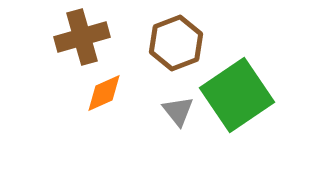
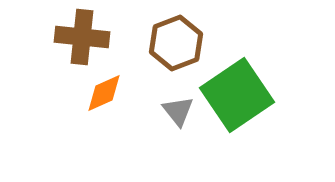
brown cross: rotated 22 degrees clockwise
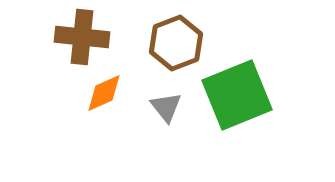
green square: rotated 12 degrees clockwise
gray triangle: moved 12 px left, 4 px up
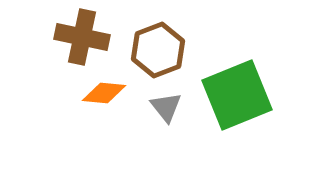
brown cross: rotated 6 degrees clockwise
brown hexagon: moved 18 px left, 7 px down
orange diamond: rotated 30 degrees clockwise
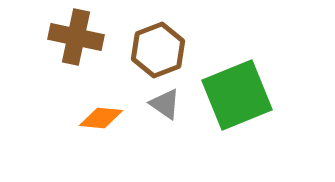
brown cross: moved 6 px left
orange diamond: moved 3 px left, 25 px down
gray triangle: moved 1 px left, 3 px up; rotated 16 degrees counterclockwise
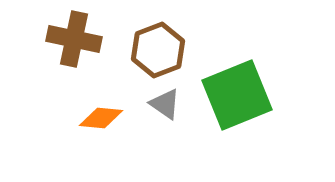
brown cross: moved 2 px left, 2 px down
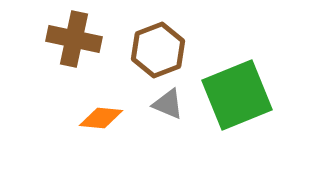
gray triangle: moved 3 px right; rotated 12 degrees counterclockwise
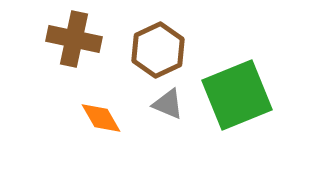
brown hexagon: rotated 4 degrees counterclockwise
orange diamond: rotated 54 degrees clockwise
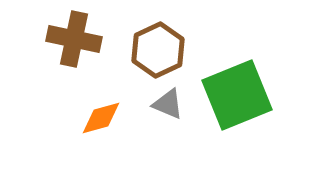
orange diamond: rotated 75 degrees counterclockwise
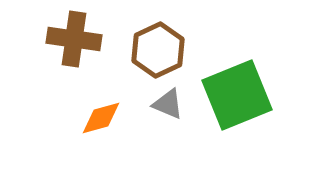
brown cross: rotated 4 degrees counterclockwise
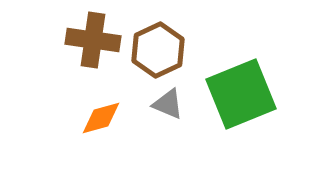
brown cross: moved 19 px right, 1 px down
green square: moved 4 px right, 1 px up
